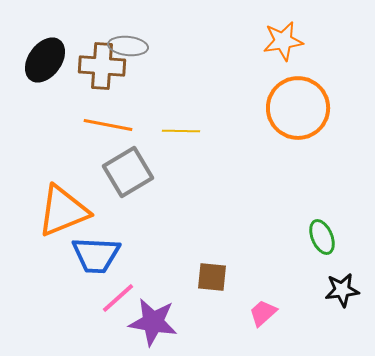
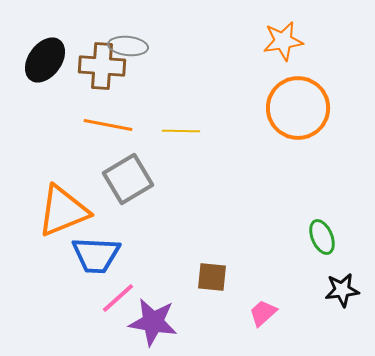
gray square: moved 7 px down
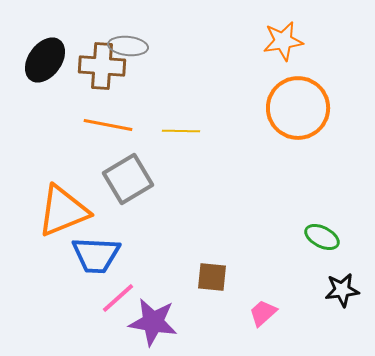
green ellipse: rotated 40 degrees counterclockwise
